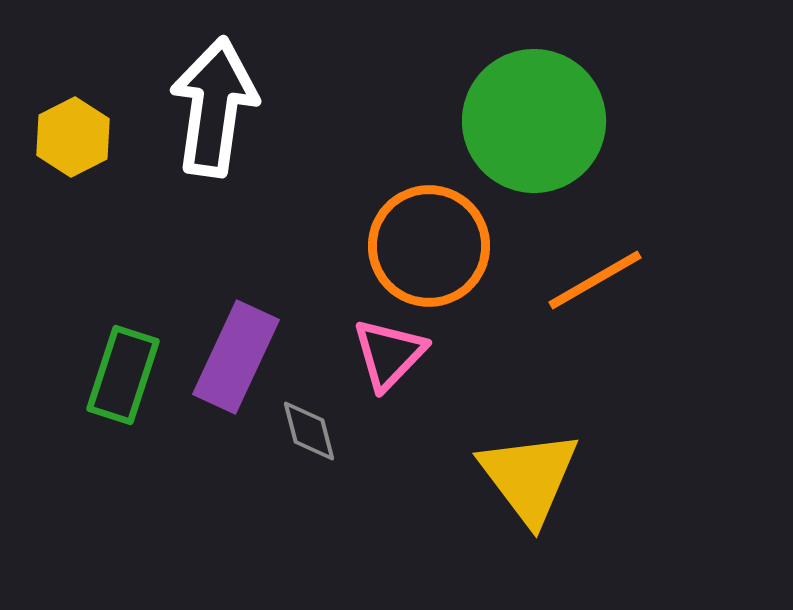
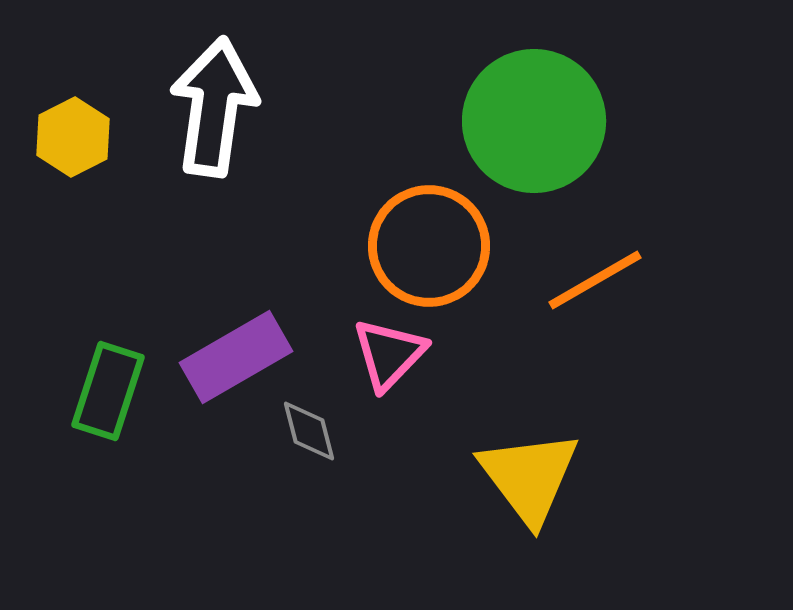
purple rectangle: rotated 35 degrees clockwise
green rectangle: moved 15 px left, 16 px down
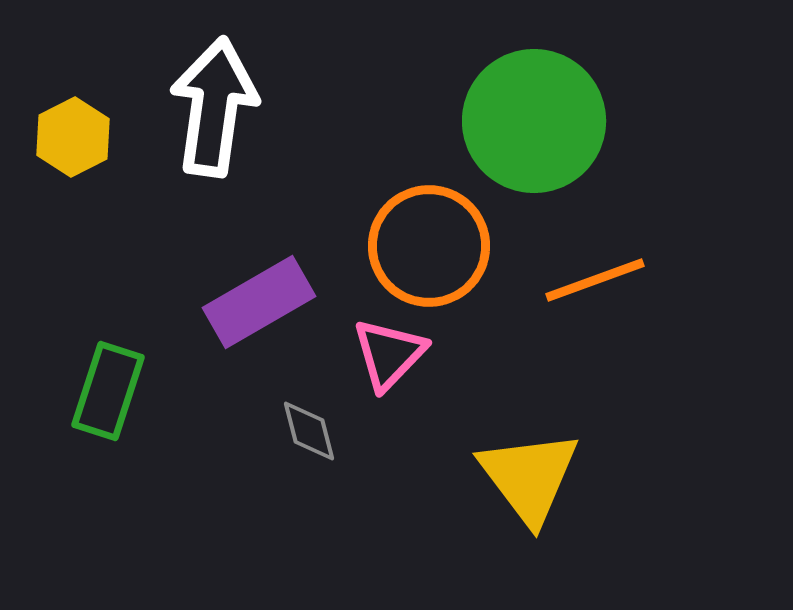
orange line: rotated 10 degrees clockwise
purple rectangle: moved 23 px right, 55 px up
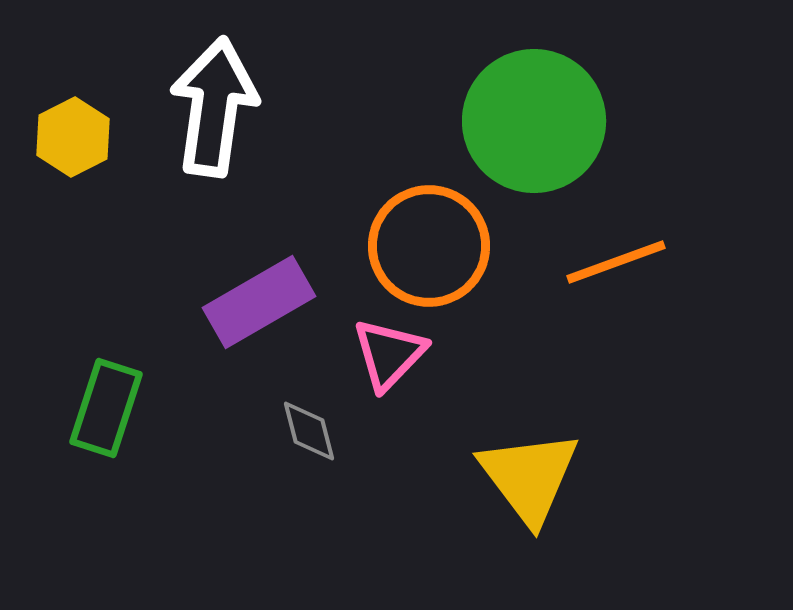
orange line: moved 21 px right, 18 px up
green rectangle: moved 2 px left, 17 px down
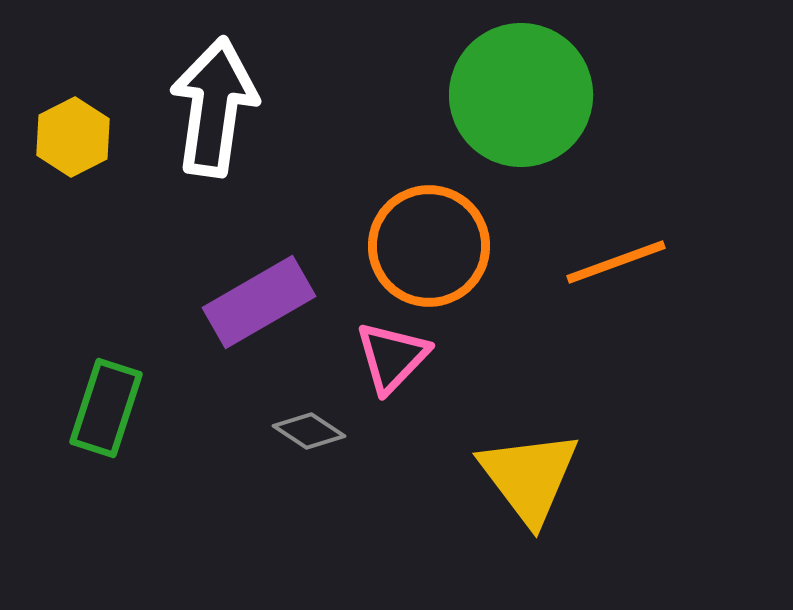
green circle: moved 13 px left, 26 px up
pink triangle: moved 3 px right, 3 px down
gray diamond: rotated 42 degrees counterclockwise
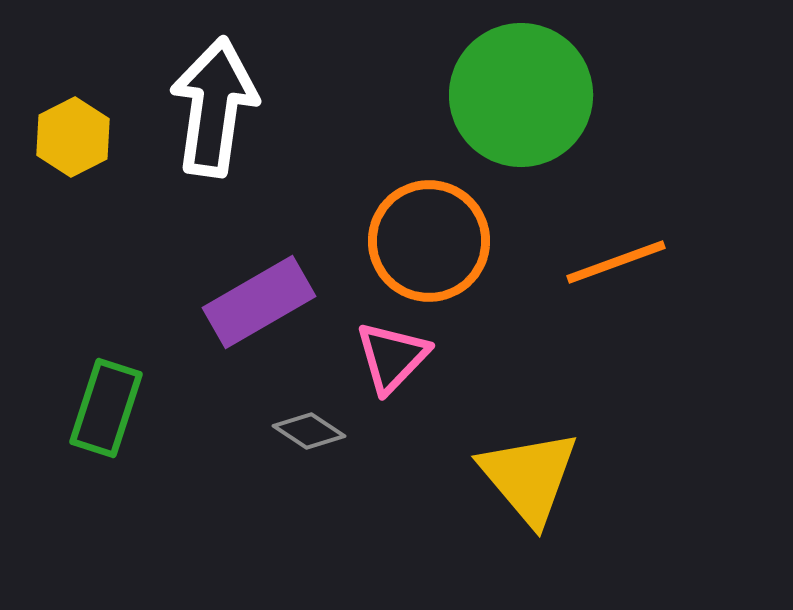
orange circle: moved 5 px up
yellow triangle: rotated 3 degrees counterclockwise
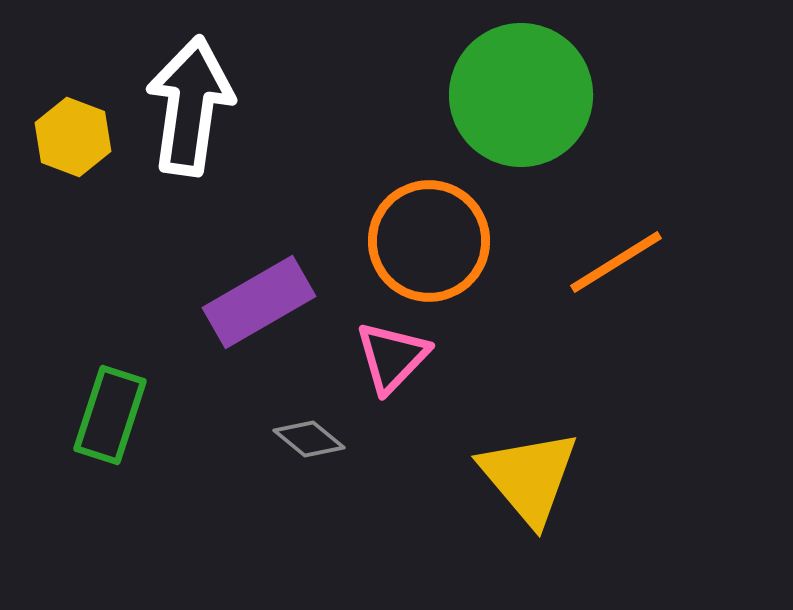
white arrow: moved 24 px left, 1 px up
yellow hexagon: rotated 12 degrees counterclockwise
orange line: rotated 12 degrees counterclockwise
green rectangle: moved 4 px right, 7 px down
gray diamond: moved 8 px down; rotated 6 degrees clockwise
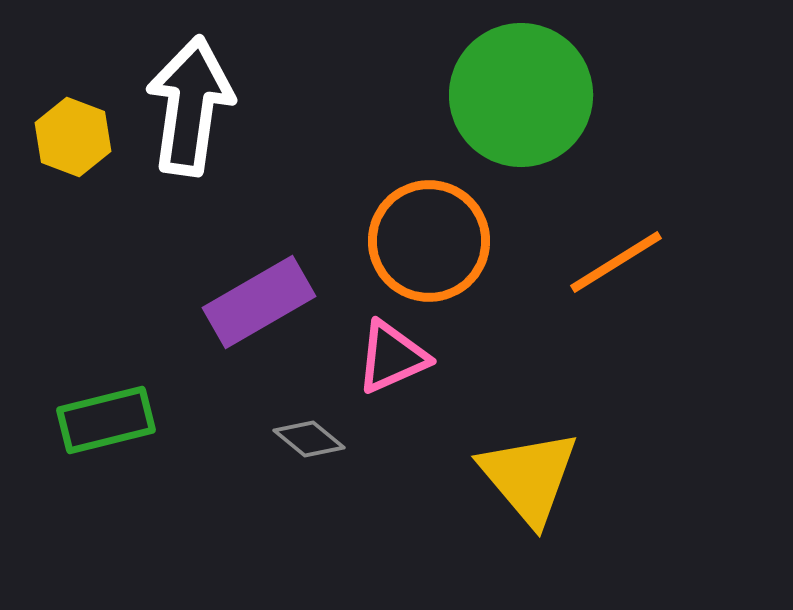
pink triangle: rotated 22 degrees clockwise
green rectangle: moved 4 px left, 5 px down; rotated 58 degrees clockwise
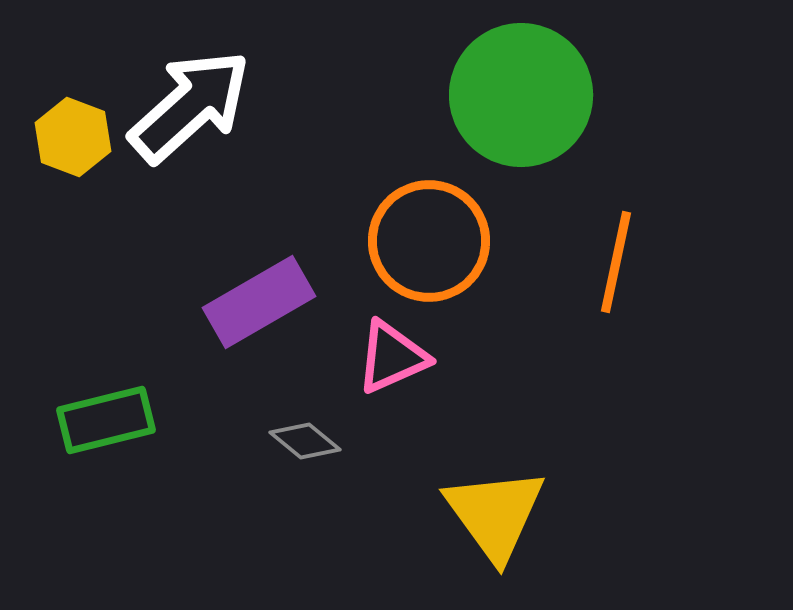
white arrow: rotated 40 degrees clockwise
orange line: rotated 46 degrees counterclockwise
gray diamond: moved 4 px left, 2 px down
yellow triangle: moved 34 px left, 37 px down; rotated 4 degrees clockwise
